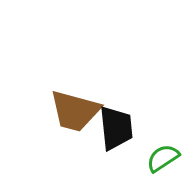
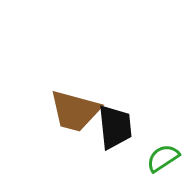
black trapezoid: moved 1 px left, 1 px up
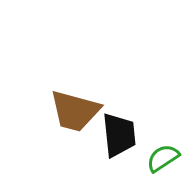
black trapezoid: moved 4 px right, 8 px down
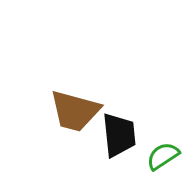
green semicircle: moved 2 px up
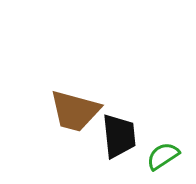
black trapezoid: moved 1 px down
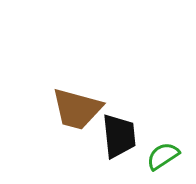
brown trapezoid: moved 2 px right, 2 px up
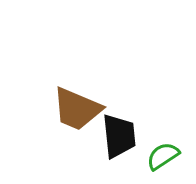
brown trapezoid: rotated 8 degrees clockwise
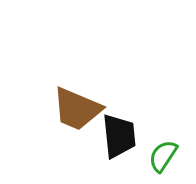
green semicircle: rotated 24 degrees counterclockwise
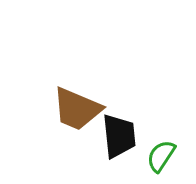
green semicircle: moved 2 px left
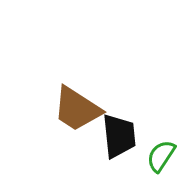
brown trapezoid: rotated 10 degrees clockwise
